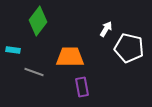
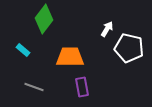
green diamond: moved 6 px right, 2 px up
white arrow: moved 1 px right
cyan rectangle: moved 10 px right; rotated 32 degrees clockwise
gray line: moved 15 px down
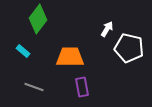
green diamond: moved 6 px left
cyan rectangle: moved 1 px down
